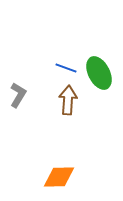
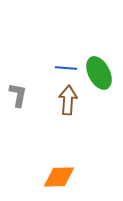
blue line: rotated 15 degrees counterclockwise
gray L-shape: rotated 20 degrees counterclockwise
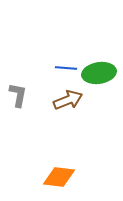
green ellipse: rotated 72 degrees counterclockwise
brown arrow: rotated 64 degrees clockwise
orange diamond: rotated 8 degrees clockwise
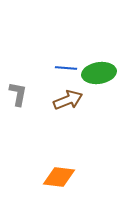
gray L-shape: moved 1 px up
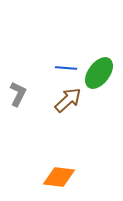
green ellipse: rotated 44 degrees counterclockwise
gray L-shape: rotated 15 degrees clockwise
brown arrow: rotated 20 degrees counterclockwise
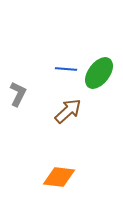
blue line: moved 1 px down
brown arrow: moved 11 px down
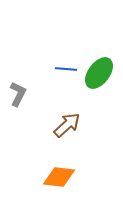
brown arrow: moved 1 px left, 14 px down
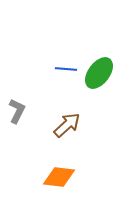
gray L-shape: moved 1 px left, 17 px down
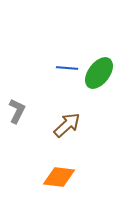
blue line: moved 1 px right, 1 px up
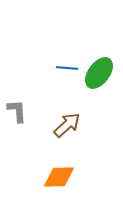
gray L-shape: rotated 30 degrees counterclockwise
orange diamond: rotated 8 degrees counterclockwise
